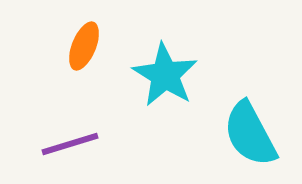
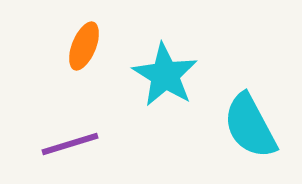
cyan semicircle: moved 8 px up
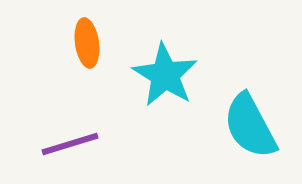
orange ellipse: moved 3 px right, 3 px up; rotated 30 degrees counterclockwise
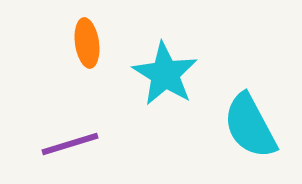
cyan star: moved 1 px up
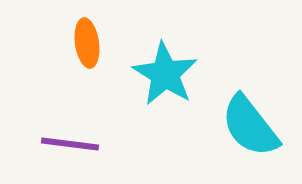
cyan semicircle: rotated 10 degrees counterclockwise
purple line: rotated 24 degrees clockwise
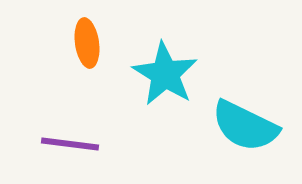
cyan semicircle: moved 5 px left; rotated 26 degrees counterclockwise
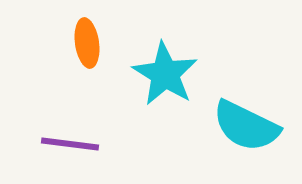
cyan semicircle: moved 1 px right
